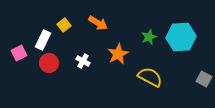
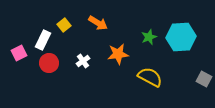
orange star: rotated 20 degrees clockwise
white cross: rotated 24 degrees clockwise
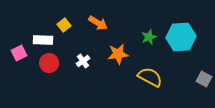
white rectangle: rotated 66 degrees clockwise
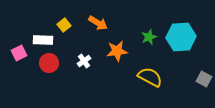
orange star: moved 1 px left, 3 px up
white cross: moved 1 px right
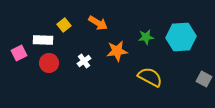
green star: moved 3 px left; rotated 14 degrees clockwise
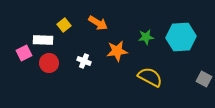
pink square: moved 5 px right
white cross: rotated 32 degrees counterclockwise
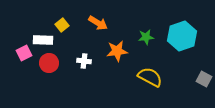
yellow square: moved 2 px left
cyan hexagon: moved 1 px right, 1 px up; rotated 16 degrees counterclockwise
white cross: rotated 16 degrees counterclockwise
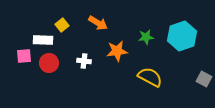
pink square: moved 3 px down; rotated 21 degrees clockwise
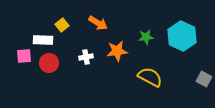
cyan hexagon: rotated 16 degrees counterclockwise
white cross: moved 2 px right, 4 px up; rotated 16 degrees counterclockwise
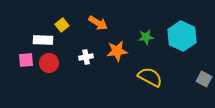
pink square: moved 2 px right, 4 px down
